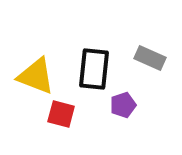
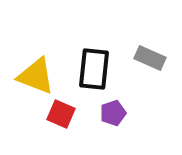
purple pentagon: moved 10 px left, 8 px down
red square: rotated 8 degrees clockwise
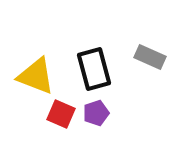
gray rectangle: moved 1 px up
black rectangle: rotated 21 degrees counterclockwise
purple pentagon: moved 17 px left
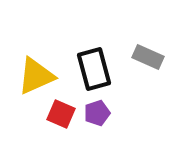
gray rectangle: moved 2 px left
yellow triangle: rotated 45 degrees counterclockwise
purple pentagon: moved 1 px right
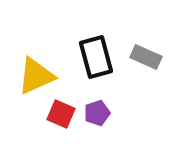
gray rectangle: moved 2 px left
black rectangle: moved 2 px right, 12 px up
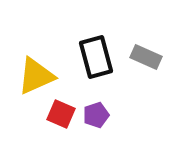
purple pentagon: moved 1 px left, 2 px down
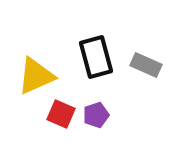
gray rectangle: moved 8 px down
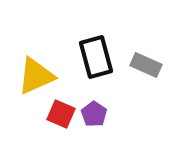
purple pentagon: moved 2 px left, 1 px up; rotated 20 degrees counterclockwise
